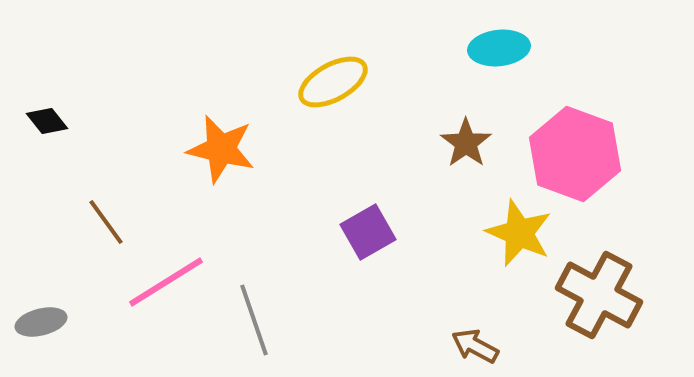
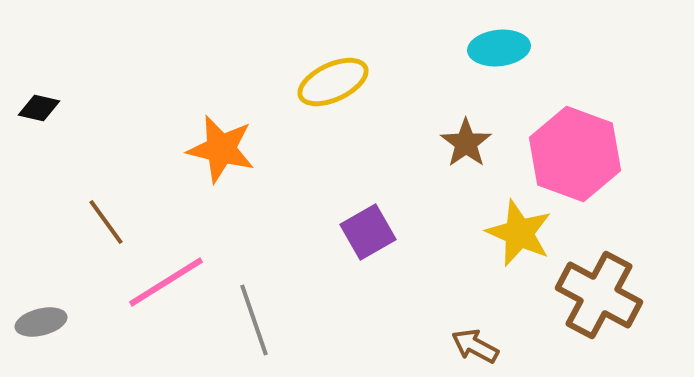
yellow ellipse: rotated 4 degrees clockwise
black diamond: moved 8 px left, 13 px up; rotated 39 degrees counterclockwise
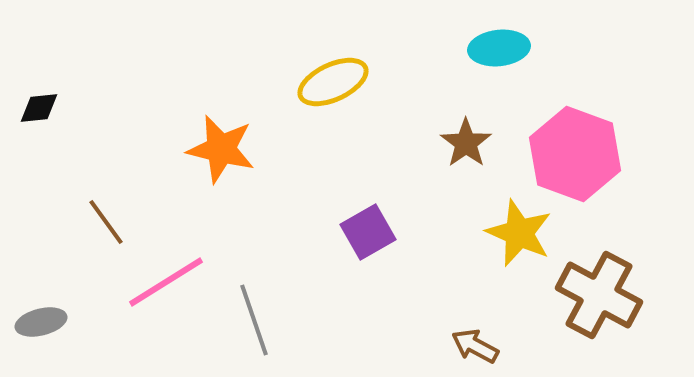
black diamond: rotated 18 degrees counterclockwise
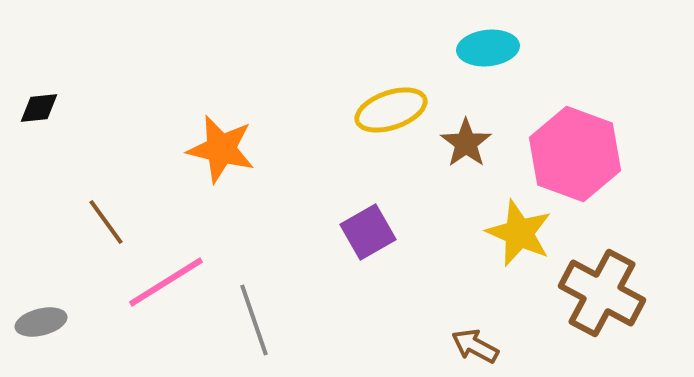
cyan ellipse: moved 11 px left
yellow ellipse: moved 58 px right, 28 px down; rotated 6 degrees clockwise
brown cross: moved 3 px right, 2 px up
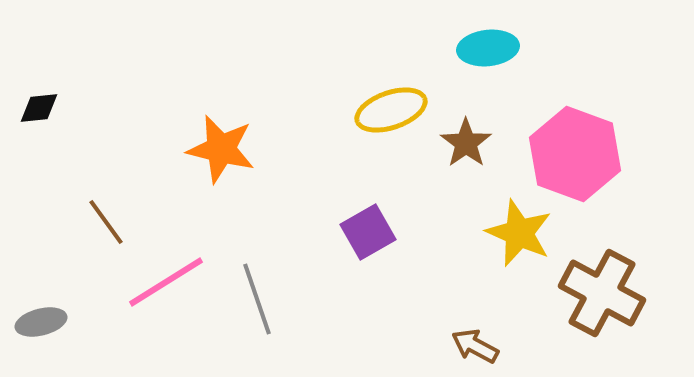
gray line: moved 3 px right, 21 px up
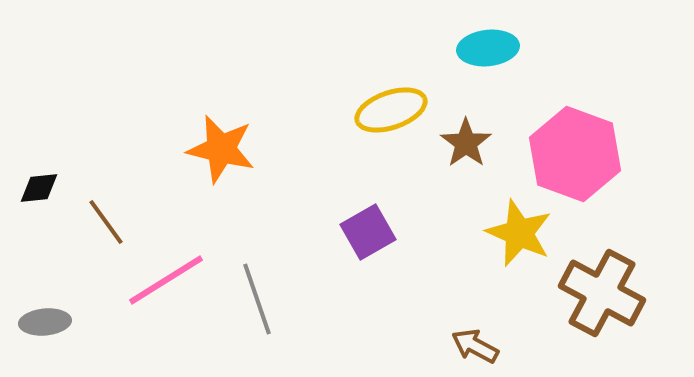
black diamond: moved 80 px down
pink line: moved 2 px up
gray ellipse: moved 4 px right; rotated 9 degrees clockwise
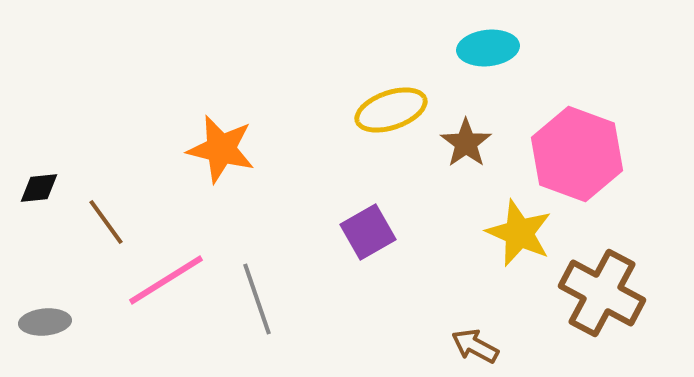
pink hexagon: moved 2 px right
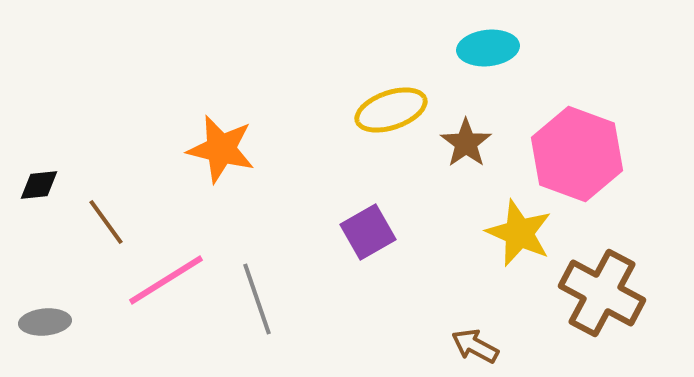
black diamond: moved 3 px up
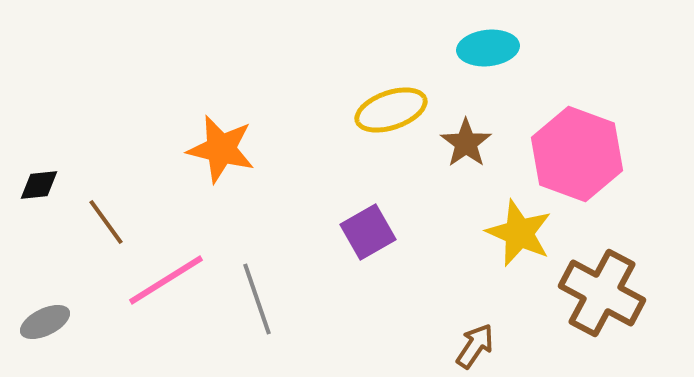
gray ellipse: rotated 21 degrees counterclockwise
brown arrow: rotated 96 degrees clockwise
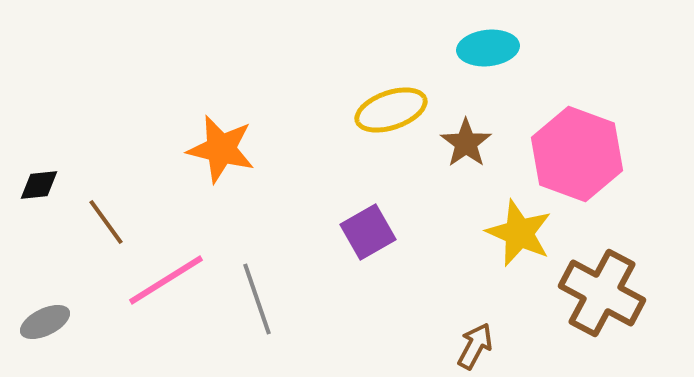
brown arrow: rotated 6 degrees counterclockwise
